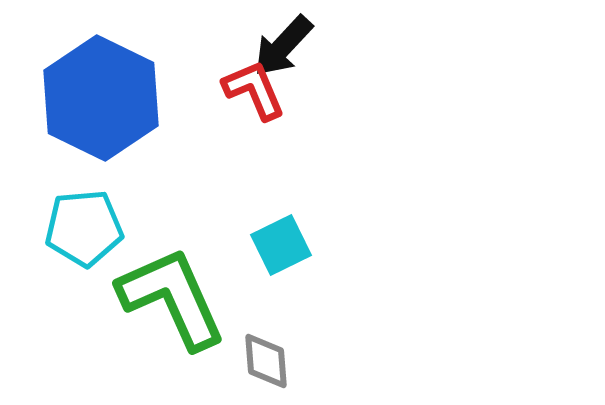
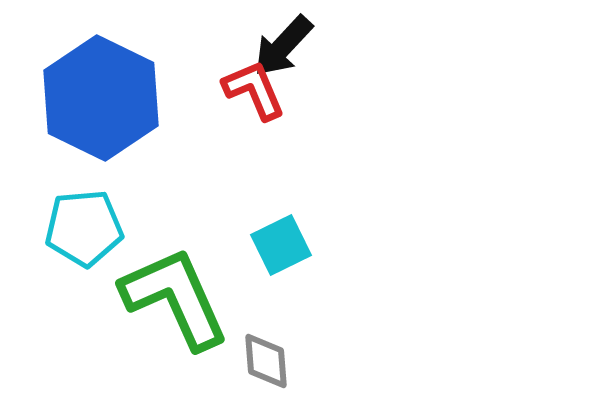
green L-shape: moved 3 px right
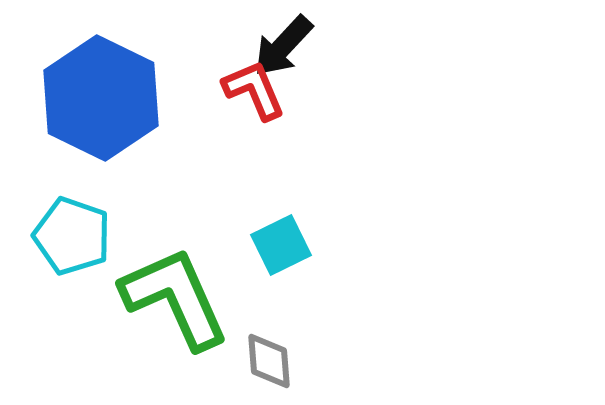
cyan pentagon: moved 12 px left, 8 px down; rotated 24 degrees clockwise
gray diamond: moved 3 px right
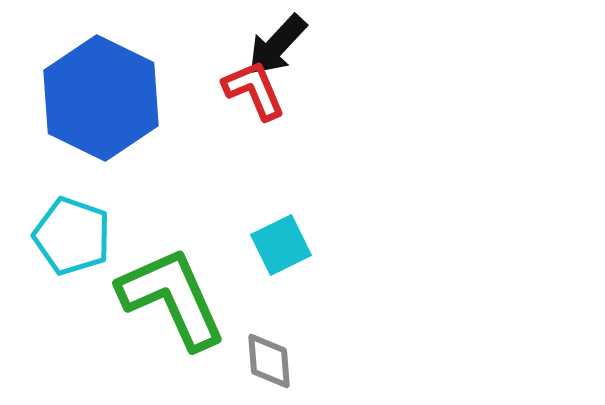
black arrow: moved 6 px left, 1 px up
green L-shape: moved 3 px left
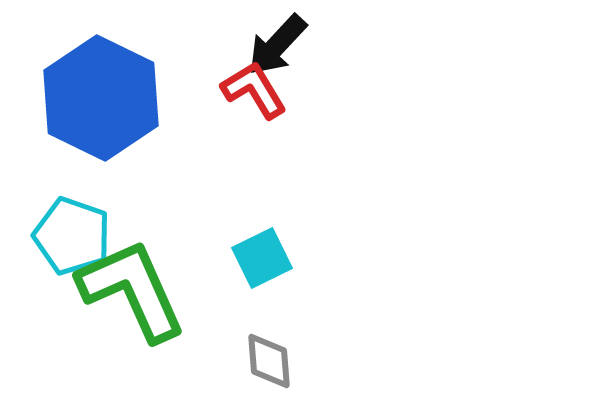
red L-shape: rotated 8 degrees counterclockwise
cyan square: moved 19 px left, 13 px down
green L-shape: moved 40 px left, 8 px up
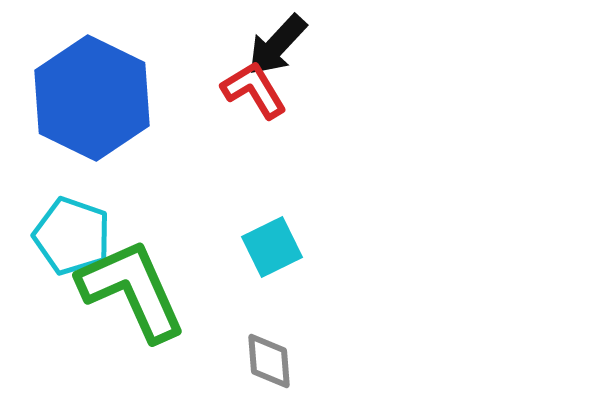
blue hexagon: moved 9 px left
cyan square: moved 10 px right, 11 px up
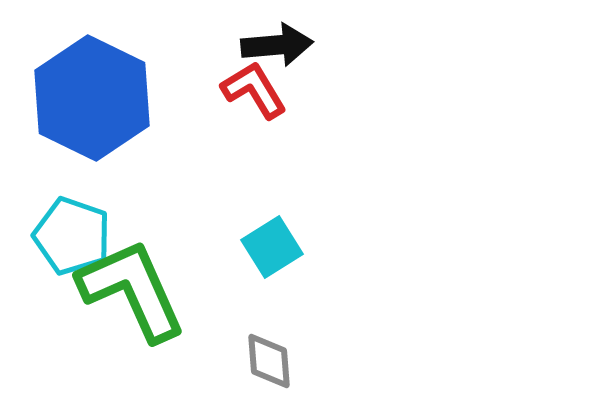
black arrow: rotated 138 degrees counterclockwise
cyan square: rotated 6 degrees counterclockwise
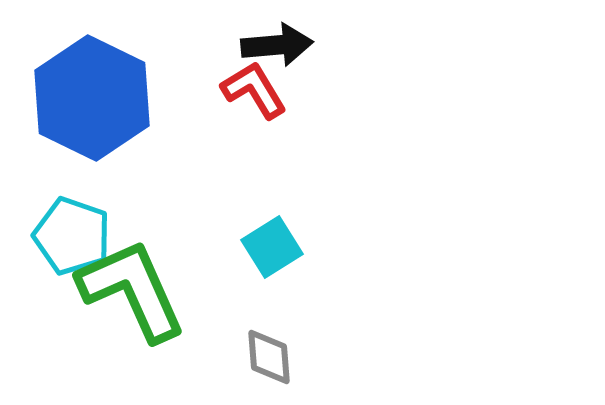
gray diamond: moved 4 px up
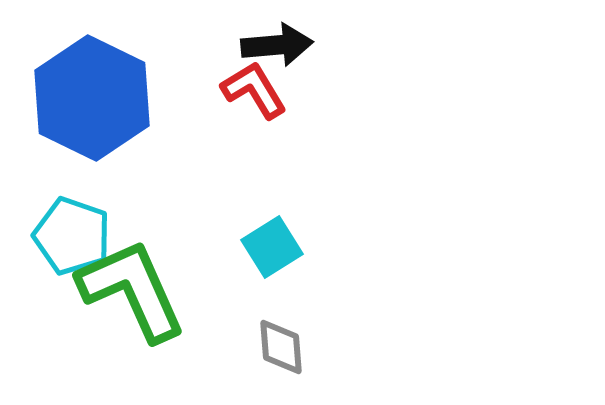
gray diamond: moved 12 px right, 10 px up
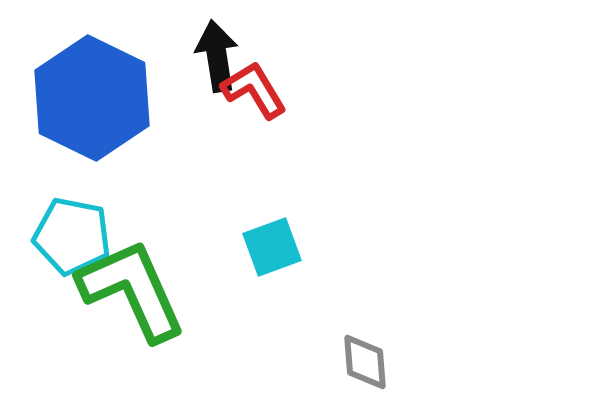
black arrow: moved 60 px left, 11 px down; rotated 94 degrees counterclockwise
cyan pentagon: rotated 8 degrees counterclockwise
cyan square: rotated 12 degrees clockwise
gray diamond: moved 84 px right, 15 px down
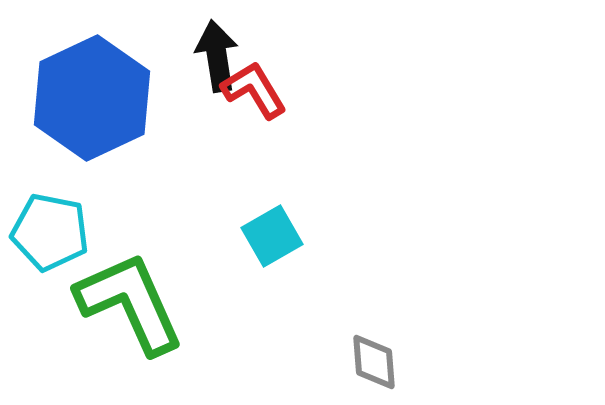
blue hexagon: rotated 9 degrees clockwise
cyan pentagon: moved 22 px left, 4 px up
cyan square: moved 11 px up; rotated 10 degrees counterclockwise
green L-shape: moved 2 px left, 13 px down
gray diamond: moved 9 px right
